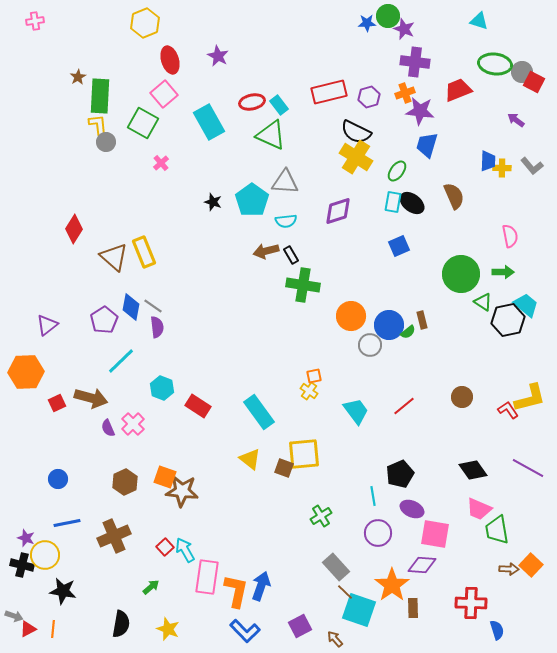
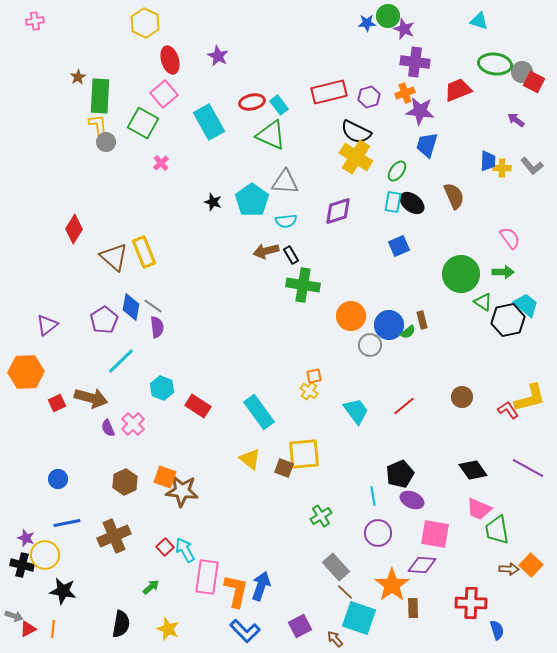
yellow hexagon at (145, 23): rotated 12 degrees counterclockwise
pink semicircle at (510, 236): moved 2 px down; rotated 25 degrees counterclockwise
purple ellipse at (412, 509): moved 9 px up
cyan square at (359, 610): moved 8 px down
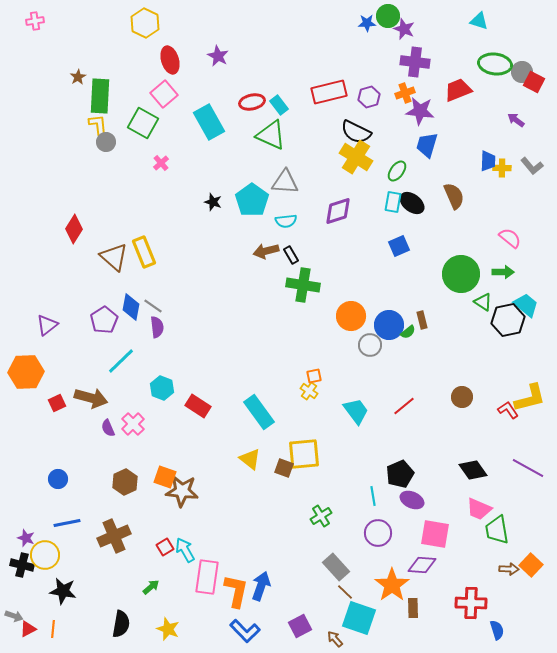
pink semicircle at (510, 238): rotated 15 degrees counterclockwise
red square at (165, 547): rotated 12 degrees clockwise
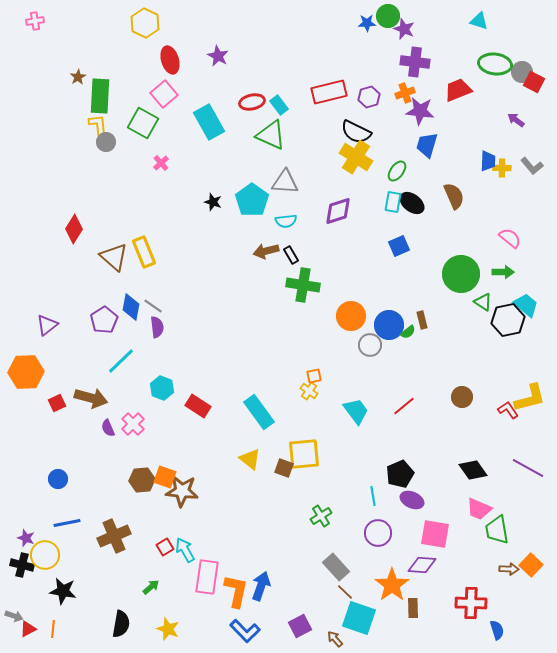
brown hexagon at (125, 482): moved 17 px right, 2 px up; rotated 20 degrees clockwise
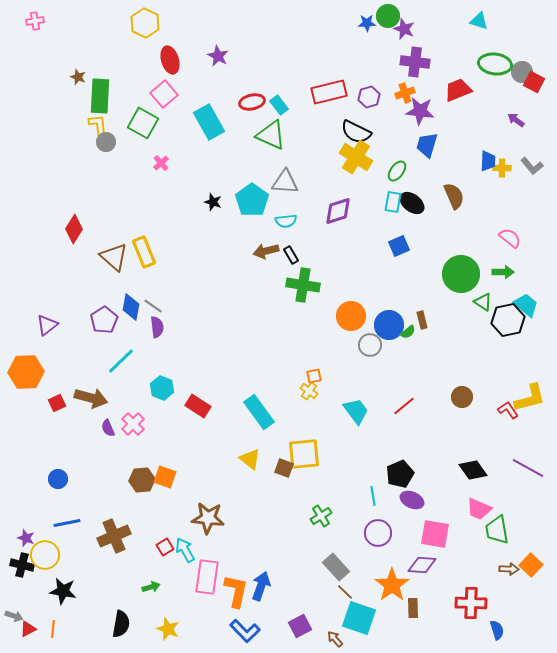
brown star at (78, 77): rotated 21 degrees counterclockwise
brown star at (182, 491): moved 26 px right, 27 px down
green arrow at (151, 587): rotated 24 degrees clockwise
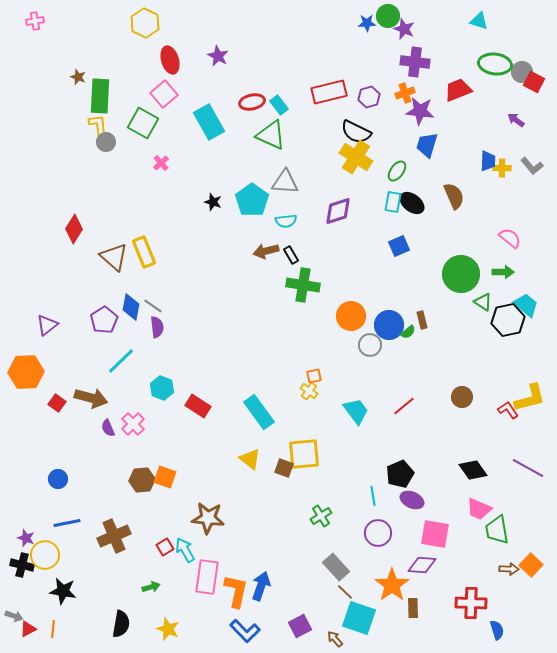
red square at (57, 403): rotated 30 degrees counterclockwise
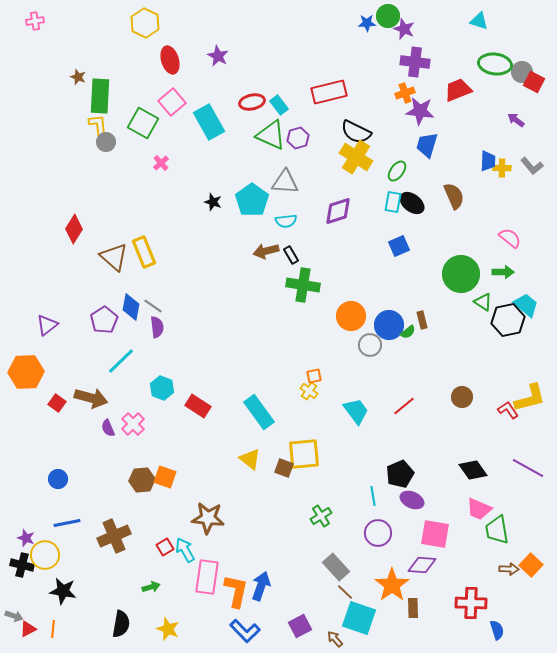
pink square at (164, 94): moved 8 px right, 8 px down
purple hexagon at (369, 97): moved 71 px left, 41 px down
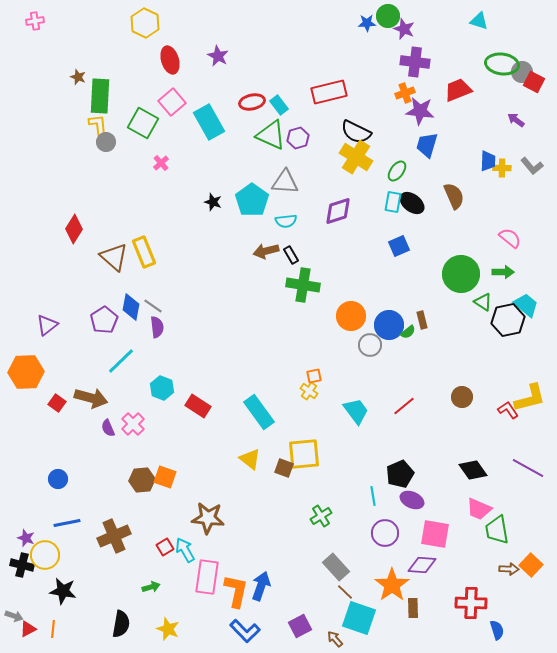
green ellipse at (495, 64): moved 7 px right
purple circle at (378, 533): moved 7 px right
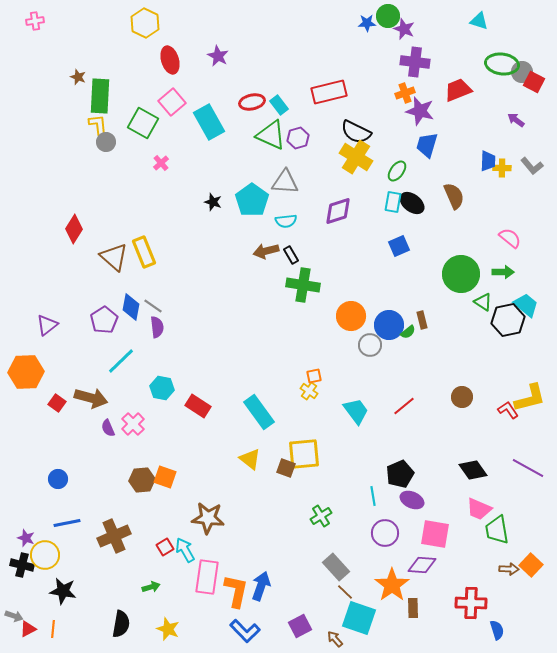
purple star at (420, 111): rotated 8 degrees clockwise
cyan hexagon at (162, 388): rotated 10 degrees counterclockwise
brown square at (284, 468): moved 2 px right
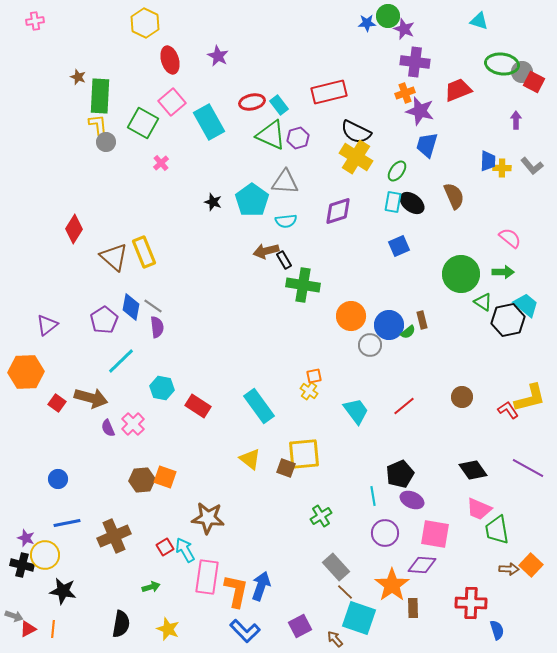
purple arrow at (516, 120): rotated 54 degrees clockwise
black rectangle at (291, 255): moved 7 px left, 5 px down
cyan rectangle at (259, 412): moved 6 px up
